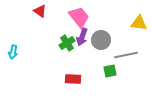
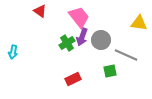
gray line: rotated 35 degrees clockwise
red rectangle: rotated 28 degrees counterclockwise
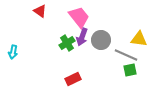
yellow triangle: moved 16 px down
green square: moved 20 px right, 1 px up
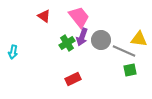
red triangle: moved 4 px right, 5 px down
gray line: moved 2 px left, 4 px up
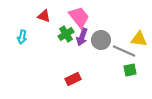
red triangle: rotated 16 degrees counterclockwise
green cross: moved 1 px left, 9 px up
cyan arrow: moved 9 px right, 15 px up
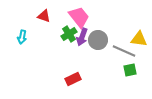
green cross: moved 3 px right
gray circle: moved 3 px left
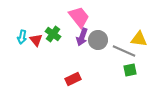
red triangle: moved 8 px left, 24 px down; rotated 32 degrees clockwise
green cross: moved 16 px left; rotated 21 degrees counterclockwise
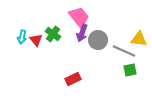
purple arrow: moved 4 px up
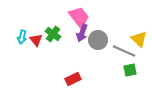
yellow triangle: rotated 36 degrees clockwise
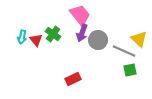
pink trapezoid: moved 1 px right, 2 px up
